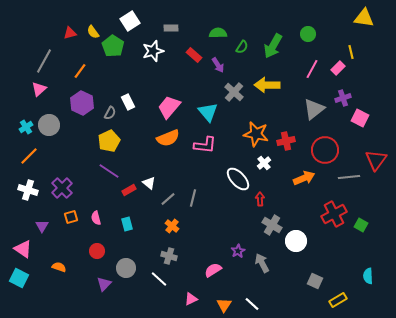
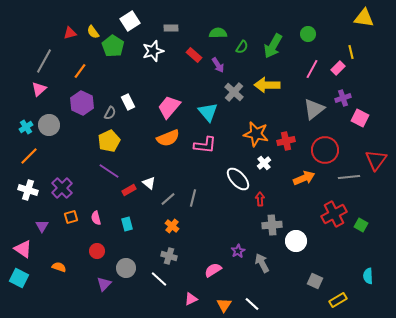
gray cross at (272, 225): rotated 36 degrees counterclockwise
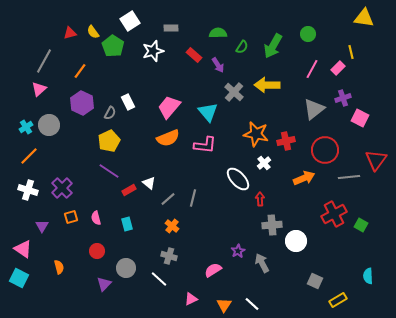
orange semicircle at (59, 267): rotated 56 degrees clockwise
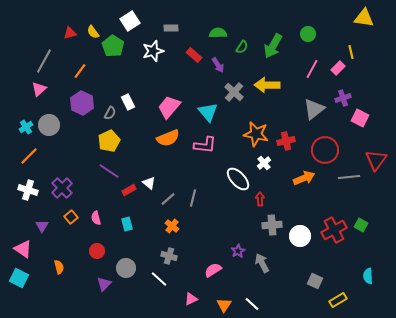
red cross at (334, 214): moved 16 px down
orange square at (71, 217): rotated 24 degrees counterclockwise
white circle at (296, 241): moved 4 px right, 5 px up
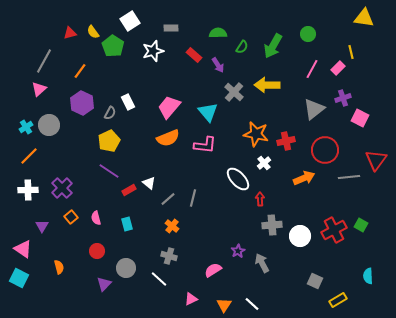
white cross at (28, 190): rotated 18 degrees counterclockwise
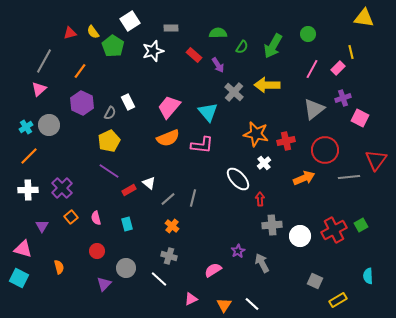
pink L-shape at (205, 145): moved 3 px left
green square at (361, 225): rotated 32 degrees clockwise
pink triangle at (23, 249): rotated 18 degrees counterclockwise
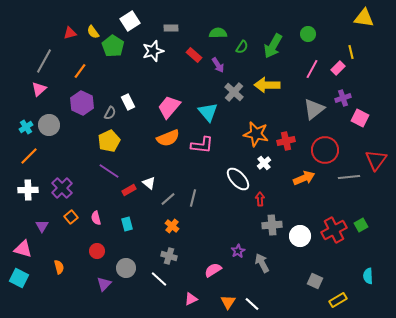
orange triangle at (224, 305): moved 4 px right, 3 px up
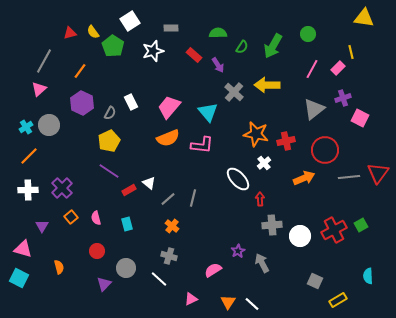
white rectangle at (128, 102): moved 3 px right
red triangle at (376, 160): moved 2 px right, 13 px down
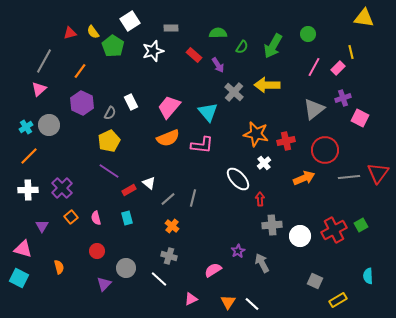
pink line at (312, 69): moved 2 px right, 2 px up
cyan rectangle at (127, 224): moved 6 px up
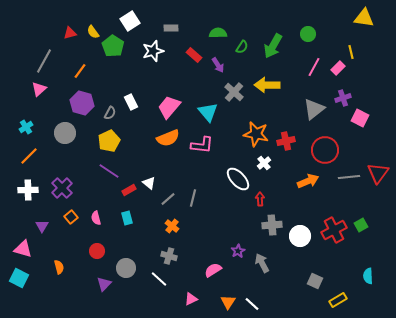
purple hexagon at (82, 103): rotated 10 degrees counterclockwise
gray circle at (49, 125): moved 16 px right, 8 px down
orange arrow at (304, 178): moved 4 px right, 3 px down
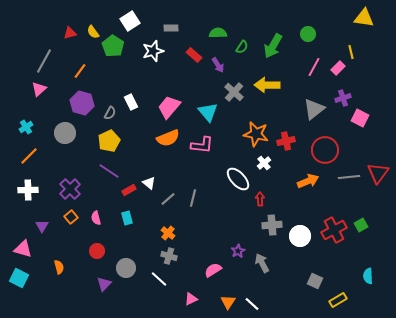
purple cross at (62, 188): moved 8 px right, 1 px down
orange cross at (172, 226): moved 4 px left, 7 px down
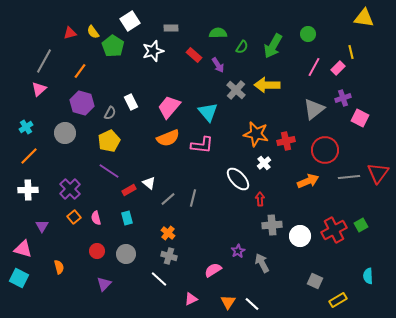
gray cross at (234, 92): moved 2 px right, 2 px up
orange square at (71, 217): moved 3 px right
gray circle at (126, 268): moved 14 px up
